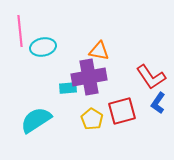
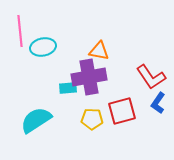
yellow pentagon: rotated 30 degrees counterclockwise
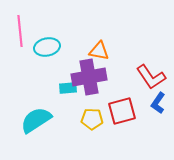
cyan ellipse: moved 4 px right
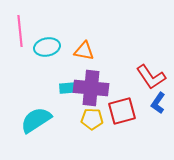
orange triangle: moved 15 px left
purple cross: moved 2 px right, 11 px down; rotated 16 degrees clockwise
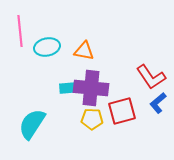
blue L-shape: rotated 15 degrees clockwise
cyan semicircle: moved 4 px left, 4 px down; rotated 24 degrees counterclockwise
